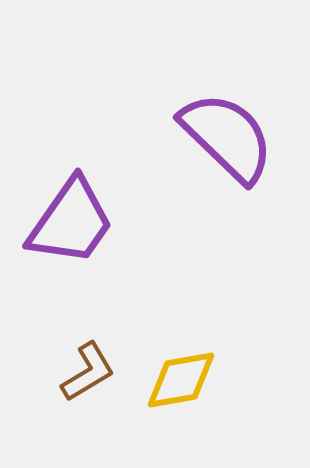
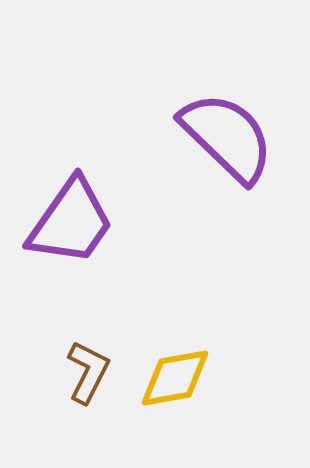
brown L-shape: rotated 32 degrees counterclockwise
yellow diamond: moved 6 px left, 2 px up
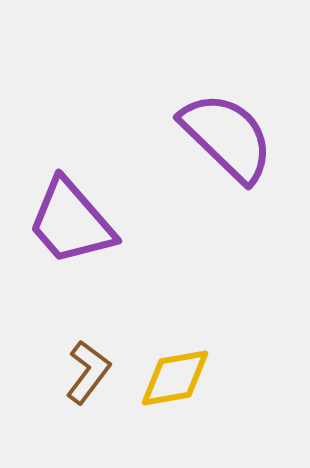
purple trapezoid: rotated 104 degrees clockwise
brown L-shape: rotated 10 degrees clockwise
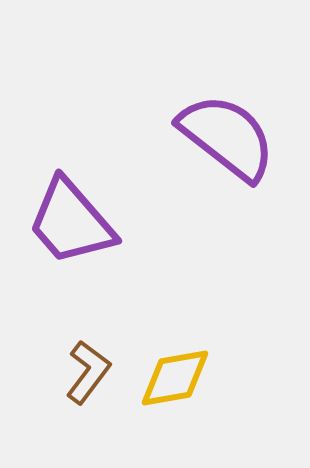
purple semicircle: rotated 6 degrees counterclockwise
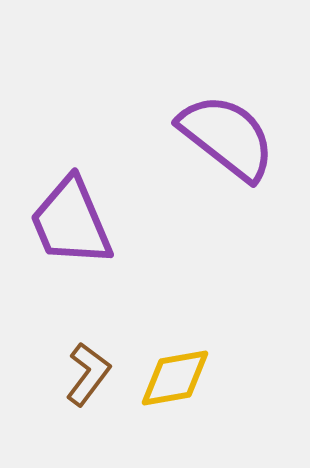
purple trapezoid: rotated 18 degrees clockwise
brown L-shape: moved 2 px down
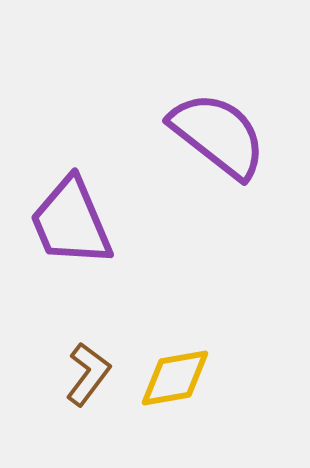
purple semicircle: moved 9 px left, 2 px up
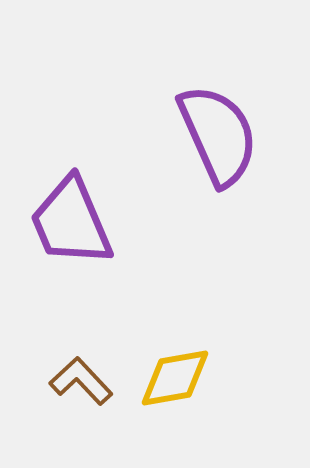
purple semicircle: rotated 28 degrees clockwise
brown L-shape: moved 7 px left, 7 px down; rotated 80 degrees counterclockwise
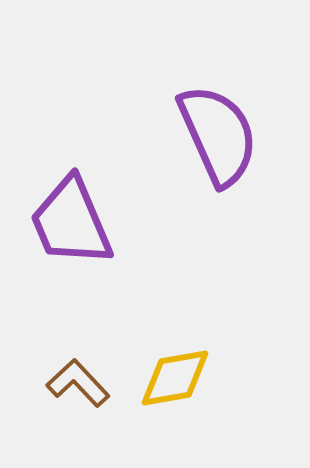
brown L-shape: moved 3 px left, 2 px down
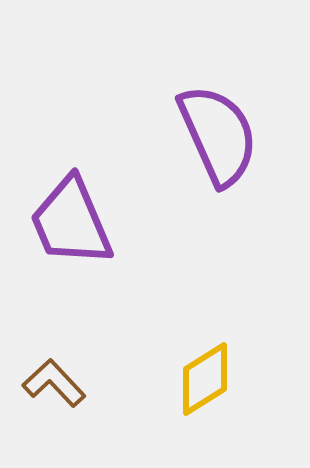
yellow diamond: moved 30 px right, 1 px down; rotated 22 degrees counterclockwise
brown L-shape: moved 24 px left
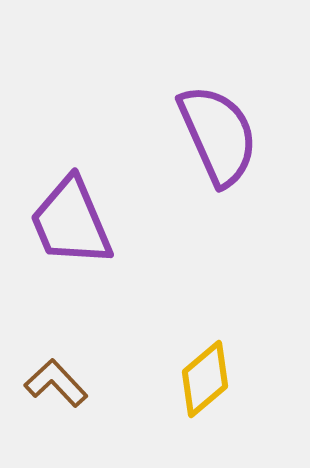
yellow diamond: rotated 8 degrees counterclockwise
brown L-shape: moved 2 px right
